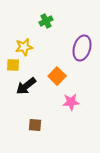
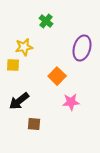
green cross: rotated 24 degrees counterclockwise
black arrow: moved 7 px left, 15 px down
brown square: moved 1 px left, 1 px up
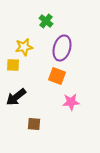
purple ellipse: moved 20 px left
orange square: rotated 24 degrees counterclockwise
black arrow: moved 3 px left, 4 px up
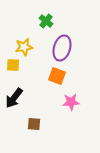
black arrow: moved 2 px left, 1 px down; rotated 15 degrees counterclockwise
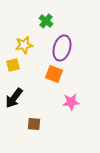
yellow star: moved 2 px up
yellow square: rotated 16 degrees counterclockwise
orange square: moved 3 px left, 2 px up
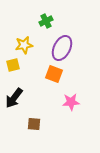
green cross: rotated 24 degrees clockwise
purple ellipse: rotated 10 degrees clockwise
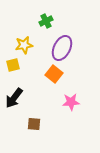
orange square: rotated 18 degrees clockwise
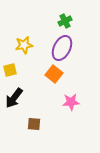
green cross: moved 19 px right
yellow square: moved 3 px left, 5 px down
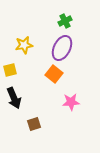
black arrow: rotated 60 degrees counterclockwise
brown square: rotated 24 degrees counterclockwise
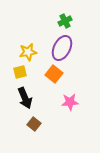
yellow star: moved 4 px right, 7 px down
yellow square: moved 10 px right, 2 px down
black arrow: moved 11 px right
pink star: moved 1 px left
brown square: rotated 32 degrees counterclockwise
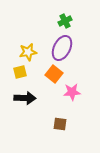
black arrow: rotated 65 degrees counterclockwise
pink star: moved 2 px right, 10 px up
brown square: moved 26 px right; rotated 32 degrees counterclockwise
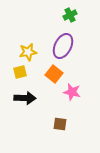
green cross: moved 5 px right, 6 px up
purple ellipse: moved 1 px right, 2 px up
pink star: rotated 18 degrees clockwise
